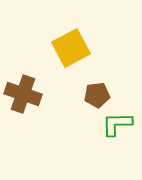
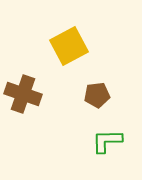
yellow square: moved 2 px left, 2 px up
green L-shape: moved 10 px left, 17 px down
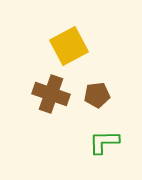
brown cross: moved 28 px right
green L-shape: moved 3 px left, 1 px down
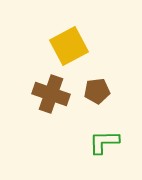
brown pentagon: moved 4 px up
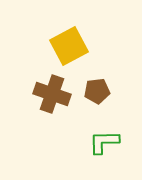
brown cross: moved 1 px right
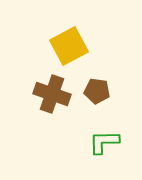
brown pentagon: rotated 15 degrees clockwise
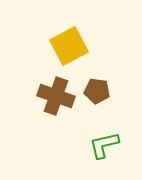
brown cross: moved 4 px right, 2 px down
green L-shape: moved 3 px down; rotated 12 degrees counterclockwise
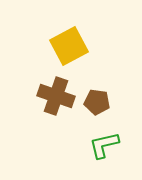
brown pentagon: moved 11 px down
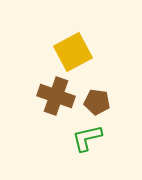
yellow square: moved 4 px right, 6 px down
green L-shape: moved 17 px left, 7 px up
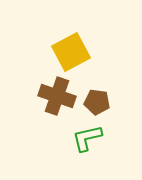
yellow square: moved 2 px left
brown cross: moved 1 px right
